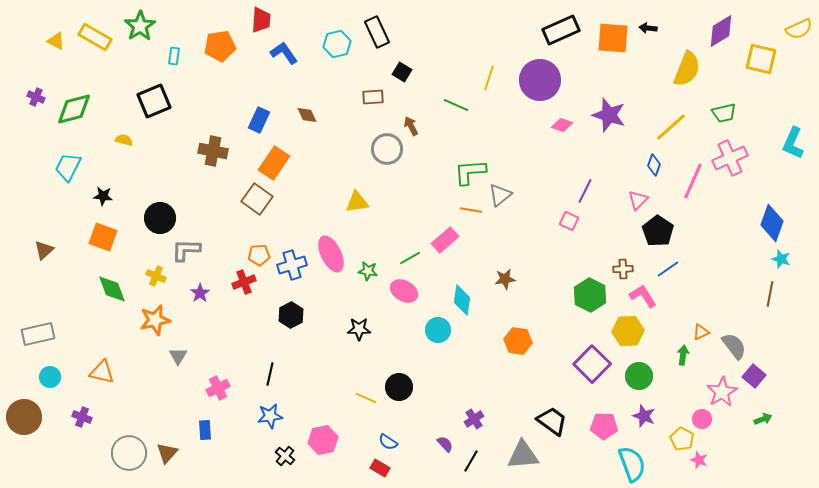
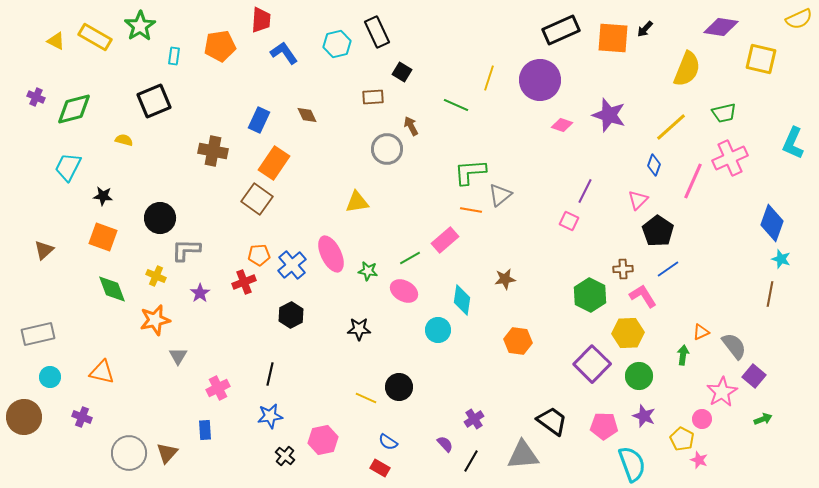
black arrow at (648, 28): moved 3 px left, 1 px down; rotated 54 degrees counterclockwise
yellow semicircle at (799, 29): moved 10 px up
purple diamond at (721, 31): moved 4 px up; rotated 40 degrees clockwise
blue cross at (292, 265): rotated 24 degrees counterclockwise
yellow hexagon at (628, 331): moved 2 px down
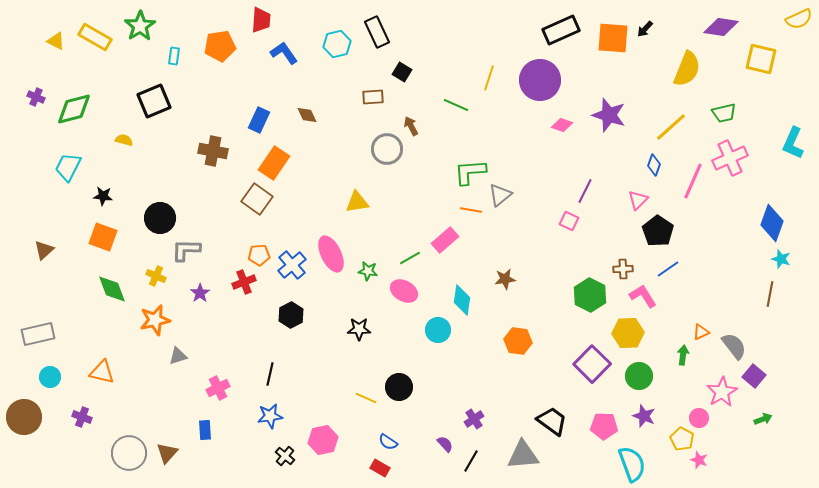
gray triangle at (178, 356): rotated 42 degrees clockwise
pink circle at (702, 419): moved 3 px left, 1 px up
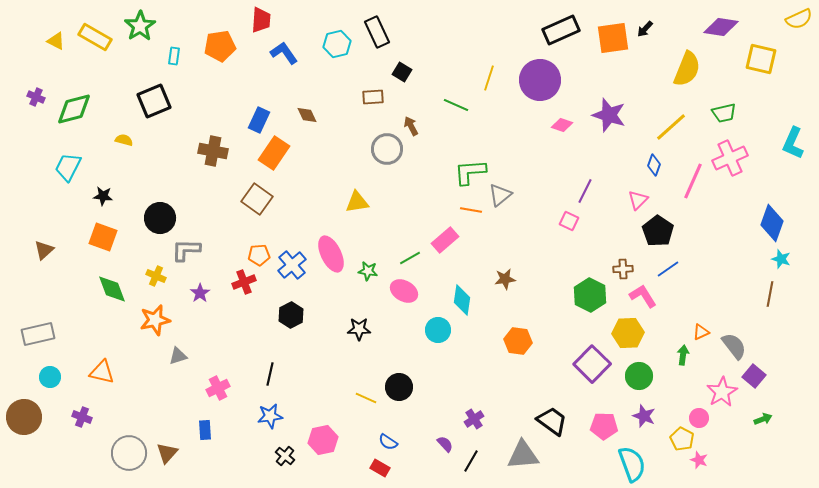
orange square at (613, 38): rotated 12 degrees counterclockwise
orange rectangle at (274, 163): moved 10 px up
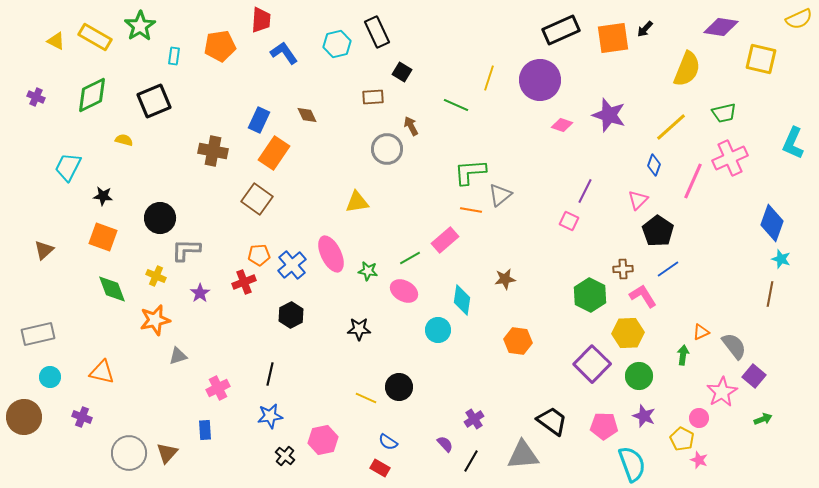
green diamond at (74, 109): moved 18 px right, 14 px up; rotated 12 degrees counterclockwise
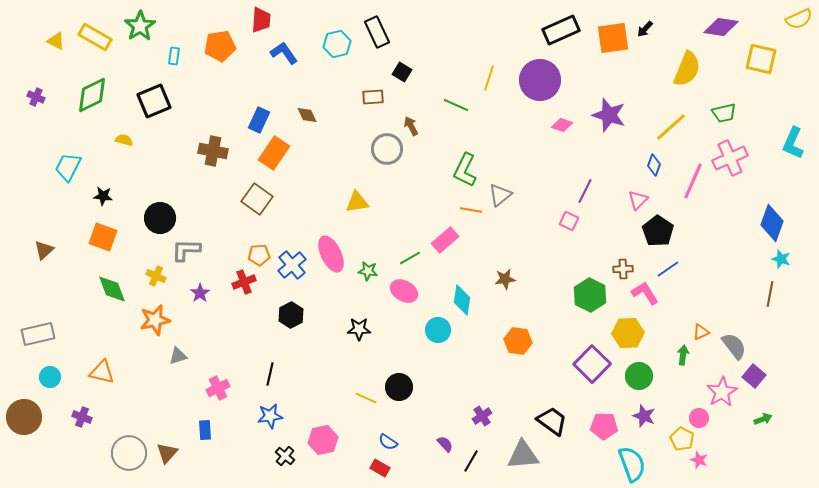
green L-shape at (470, 172): moved 5 px left, 2 px up; rotated 60 degrees counterclockwise
pink L-shape at (643, 296): moved 2 px right, 3 px up
purple cross at (474, 419): moved 8 px right, 3 px up
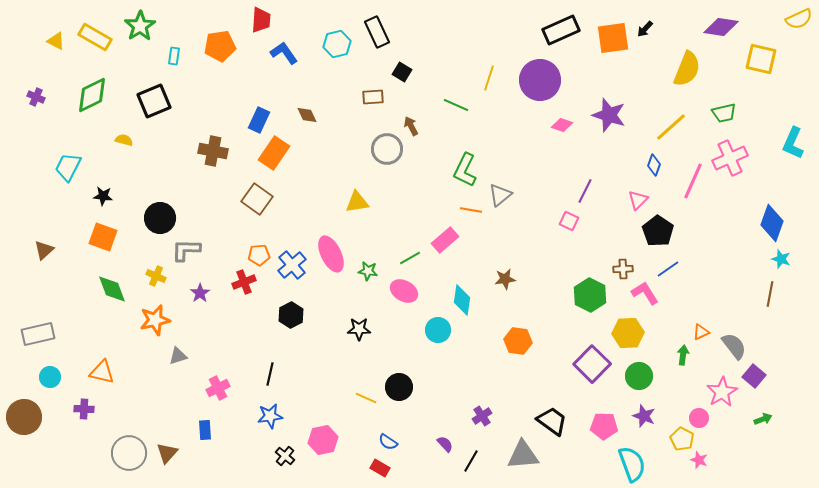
purple cross at (82, 417): moved 2 px right, 8 px up; rotated 18 degrees counterclockwise
